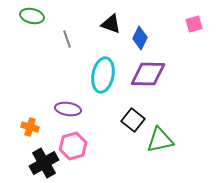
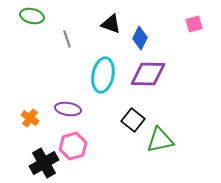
orange cross: moved 9 px up; rotated 18 degrees clockwise
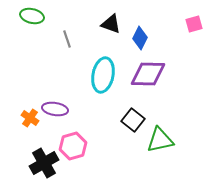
purple ellipse: moved 13 px left
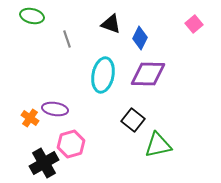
pink square: rotated 24 degrees counterclockwise
green triangle: moved 2 px left, 5 px down
pink hexagon: moved 2 px left, 2 px up
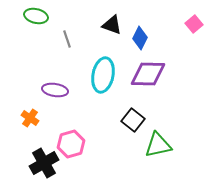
green ellipse: moved 4 px right
black triangle: moved 1 px right, 1 px down
purple ellipse: moved 19 px up
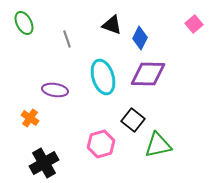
green ellipse: moved 12 px left, 7 px down; rotated 50 degrees clockwise
cyan ellipse: moved 2 px down; rotated 28 degrees counterclockwise
pink hexagon: moved 30 px right
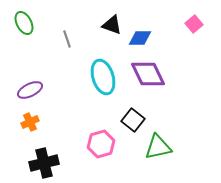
blue diamond: rotated 65 degrees clockwise
purple diamond: rotated 63 degrees clockwise
purple ellipse: moved 25 px left; rotated 35 degrees counterclockwise
orange cross: moved 4 px down; rotated 30 degrees clockwise
green triangle: moved 2 px down
black cross: rotated 16 degrees clockwise
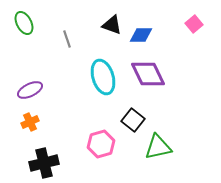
blue diamond: moved 1 px right, 3 px up
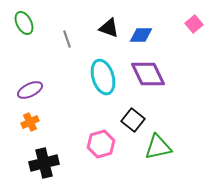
black triangle: moved 3 px left, 3 px down
